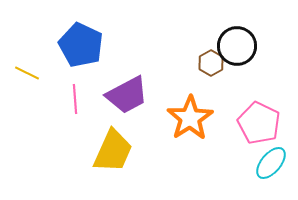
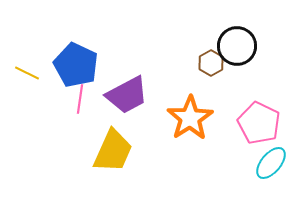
blue pentagon: moved 5 px left, 20 px down
pink line: moved 5 px right; rotated 12 degrees clockwise
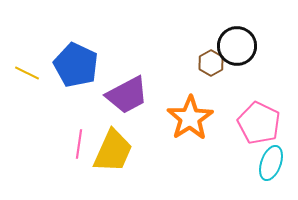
pink line: moved 1 px left, 45 px down
cyan ellipse: rotated 20 degrees counterclockwise
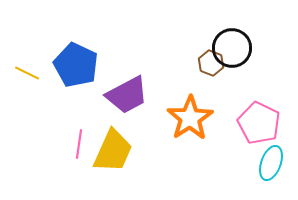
black circle: moved 5 px left, 2 px down
brown hexagon: rotated 10 degrees counterclockwise
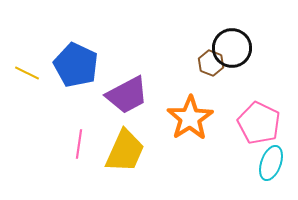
yellow trapezoid: moved 12 px right
